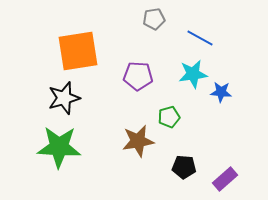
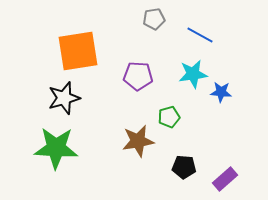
blue line: moved 3 px up
green star: moved 3 px left, 1 px down
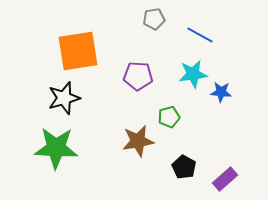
black pentagon: rotated 25 degrees clockwise
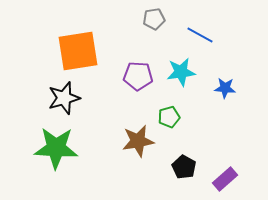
cyan star: moved 12 px left, 2 px up
blue star: moved 4 px right, 4 px up
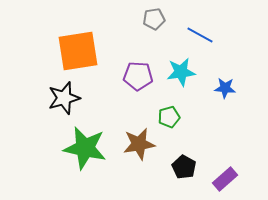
brown star: moved 1 px right, 3 px down
green star: moved 29 px right; rotated 9 degrees clockwise
